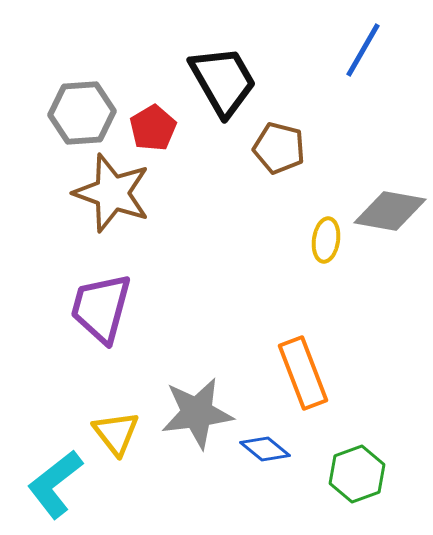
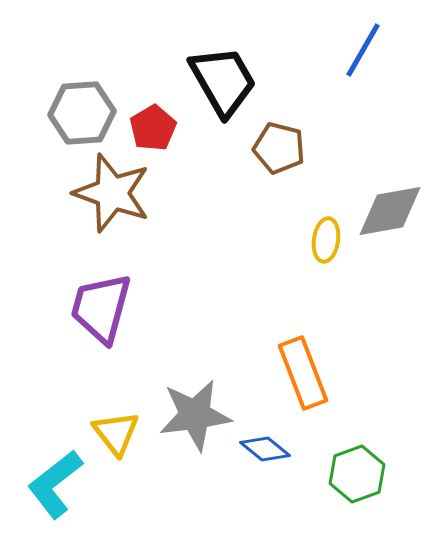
gray diamond: rotated 20 degrees counterclockwise
gray star: moved 2 px left, 2 px down
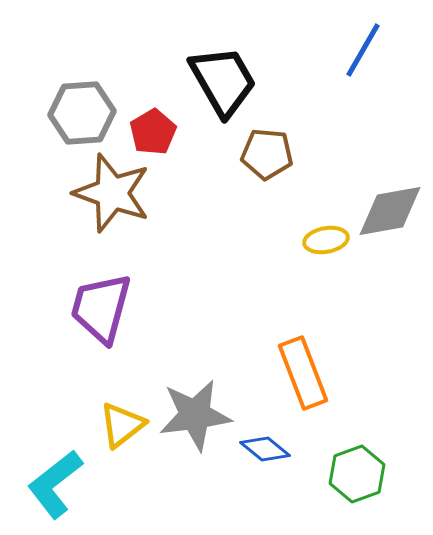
red pentagon: moved 4 px down
brown pentagon: moved 12 px left, 6 px down; rotated 9 degrees counterclockwise
yellow ellipse: rotated 72 degrees clockwise
yellow triangle: moved 6 px right, 8 px up; rotated 30 degrees clockwise
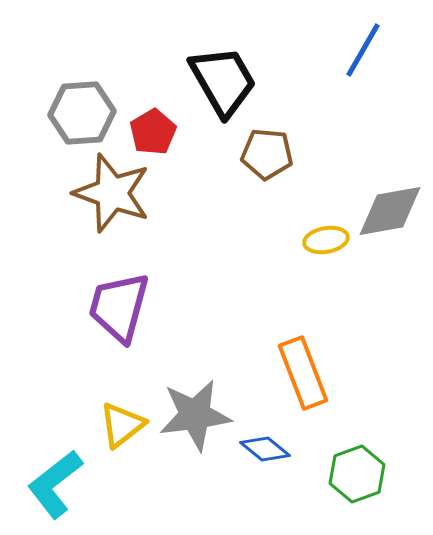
purple trapezoid: moved 18 px right, 1 px up
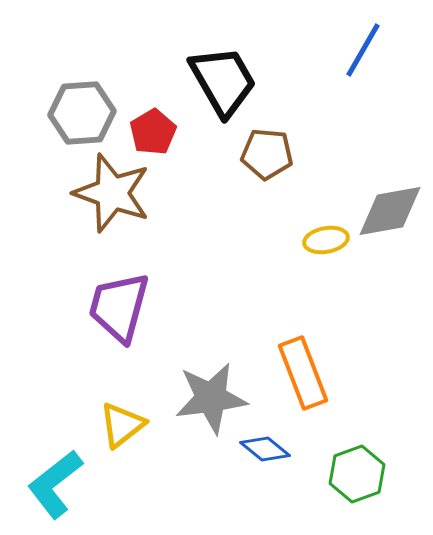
gray star: moved 16 px right, 17 px up
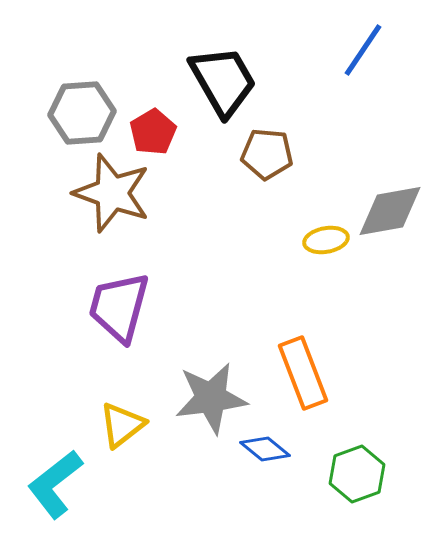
blue line: rotated 4 degrees clockwise
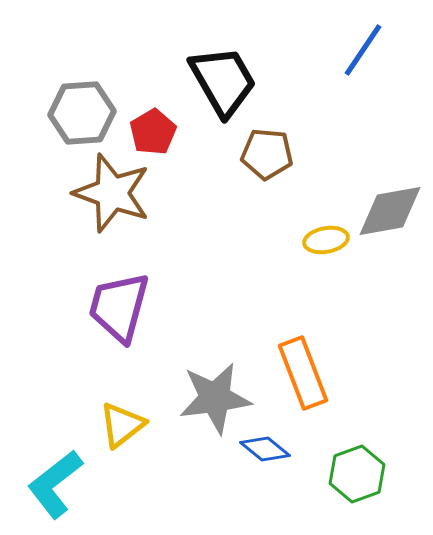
gray star: moved 4 px right
